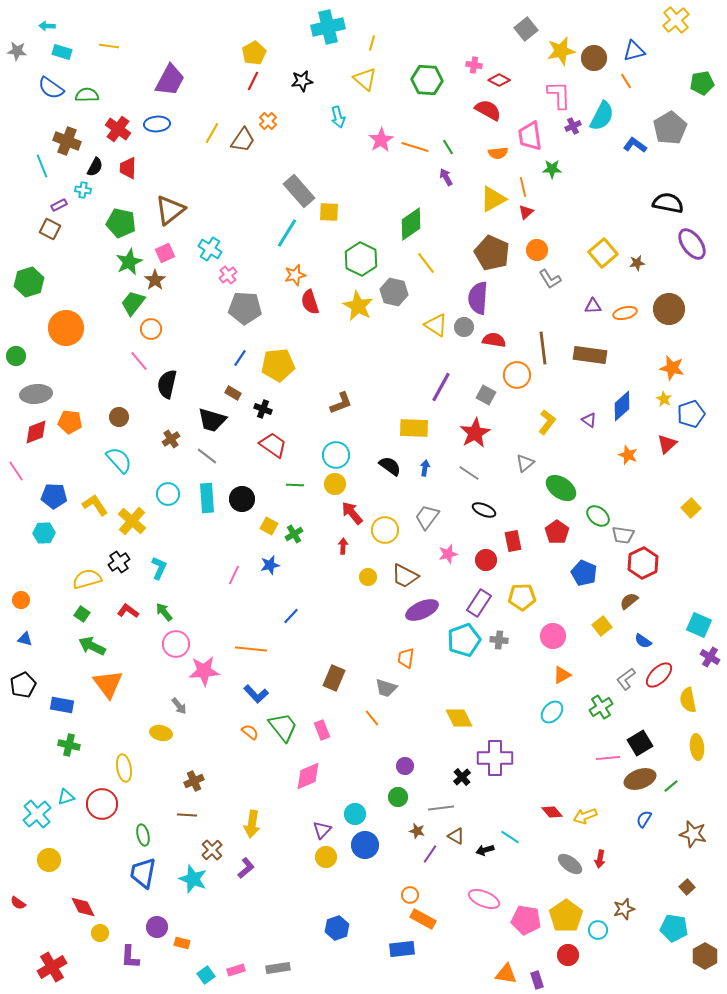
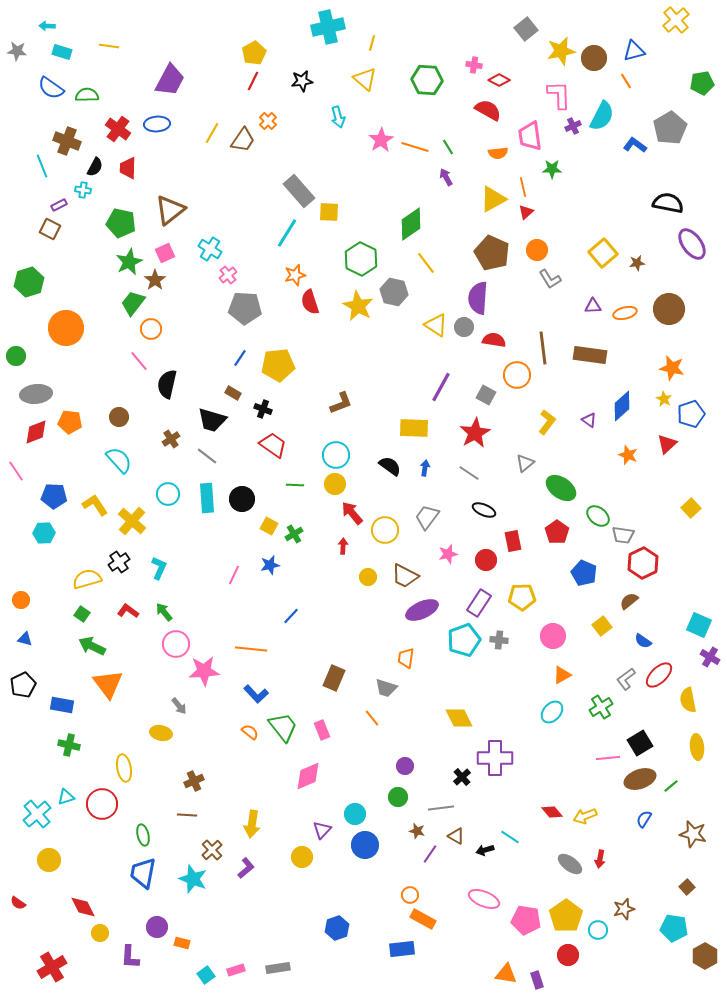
yellow circle at (326, 857): moved 24 px left
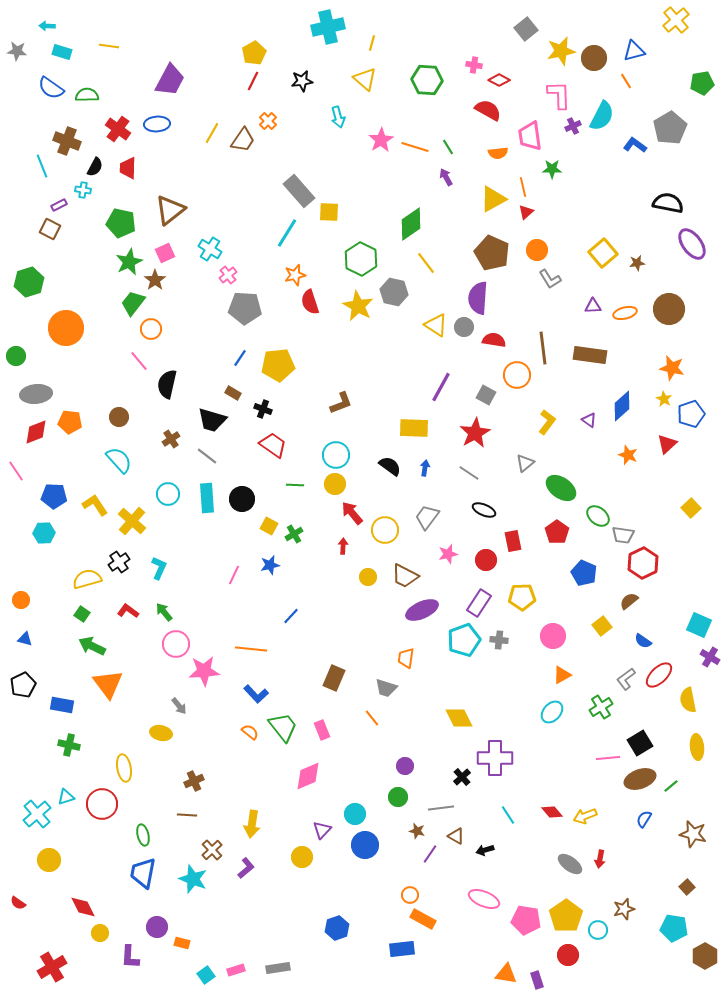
cyan line at (510, 837): moved 2 px left, 22 px up; rotated 24 degrees clockwise
